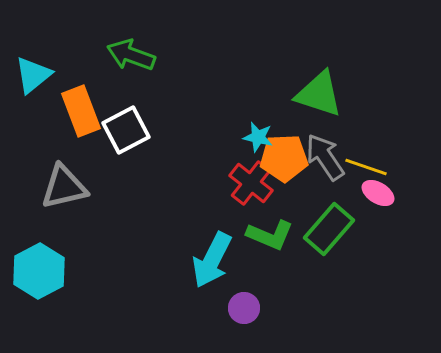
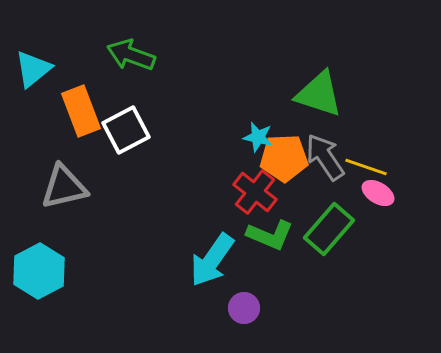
cyan triangle: moved 6 px up
red cross: moved 4 px right, 9 px down
cyan arrow: rotated 8 degrees clockwise
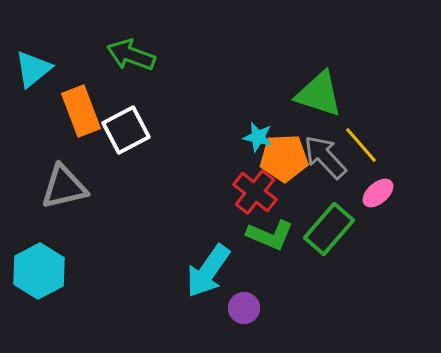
gray arrow: rotated 9 degrees counterclockwise
yellow line: moved 5 px left, 22 px up; rotated 30 degrees clockwise
pink ellipse: rotated 72 degrees counterclockwise
cyan arrow: moved 4 px left, 11 px down
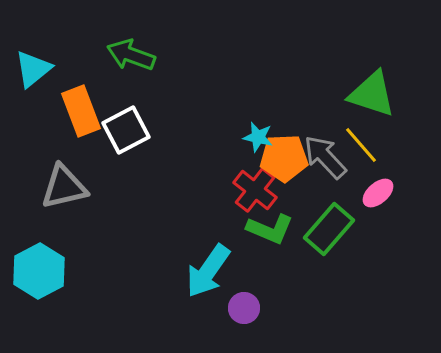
green triangle: moved 53 px right
red cross: moved 2 px up
green L-shape: moved 6 px up
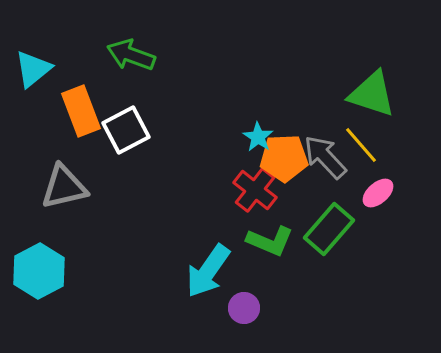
cyan star: rotated 20 degrees clockwise
green L-shape: moved 12 px down
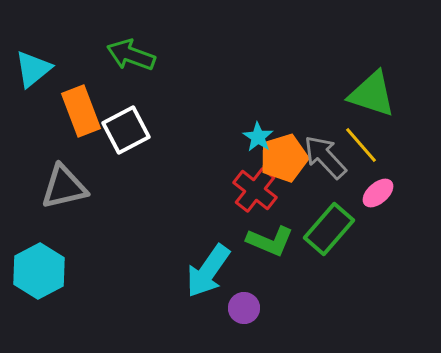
orange pentagon: rotated 15 degrees counterclockwise
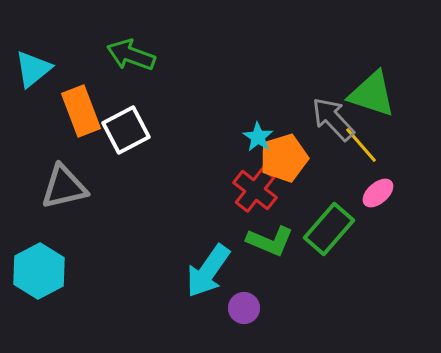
gray arrow: moved 8 px right, 38 px up
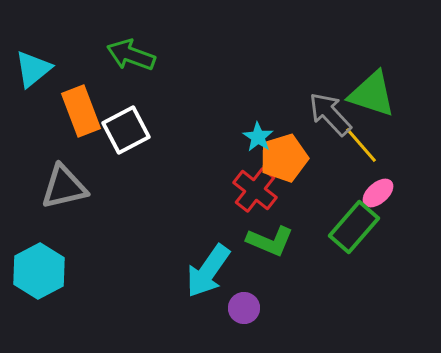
gray arrow: moved 3 px left, 5 px up
green rectangle: moved 25 px right, 2 px up
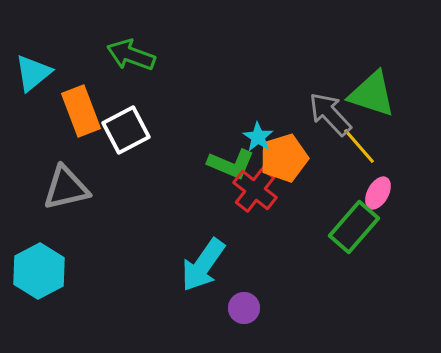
cyan triangle: moved 4 px down
yellow line: moved 2 px left, 1 px down
gray triangle: moved 2 px right, 1 px down
pink ellipse: rotated 20 degrees counterclockwise
green L-shape: moved 39 px left, 77 px up
cyan arrow: moved 5 px left, 6 px up
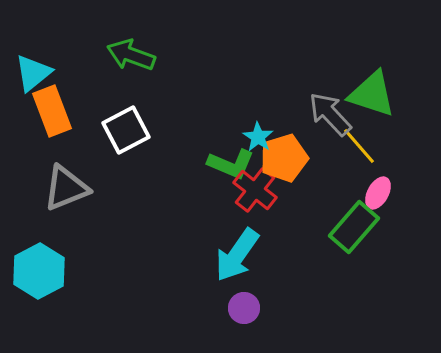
orange rectangle: moved 29 px left
gray triangle: rotated 9 degrees counterclockwise
cyan arrow: moved 34 px right, 10 px up
